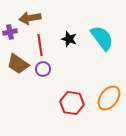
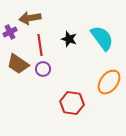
purple cross: rotated 16 degrees counterclockwise
orange ellipse: moved 16 px up
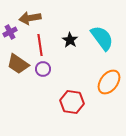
black star: moved 1 px right, 1 px down; rotated 14 degrees clockwise
red hexagon: moved 1 px up
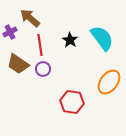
brown arrow: rotated 50 degrees clockwise
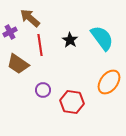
purple circle: moved 21 px down
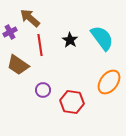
brown trapezoid: moved 1 px down
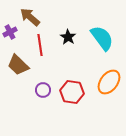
brown arrow: moved 1 px up
black star: moved 2 px left, 3 px up
brown trapezoid: rotated 10 degrees clockwise
red hexagon: moved 10 px up
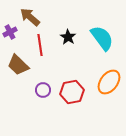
red hexagon: rotated 20 degrees counterclockwise
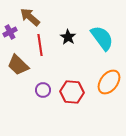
red hexagon: rotated 15 degrees clockwise
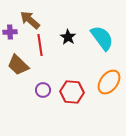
brown arrow: moved 3 px down
purple cross: rotated 24 degrees clockwise
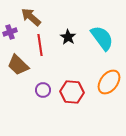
brown arrow: moved 1 px right, 3 px up
purple cross: rotated 16 degrees counterclockwise
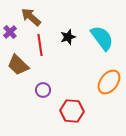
purple cross: rotated 24 degrees counterclockwise
black star: rotated 21 degrees clockwise
red hexagon: moved 19 px down
